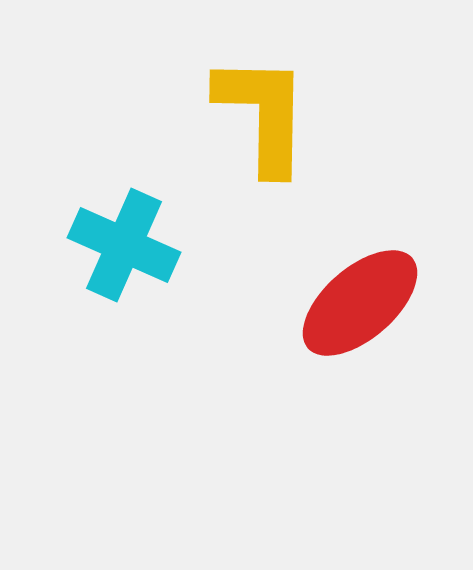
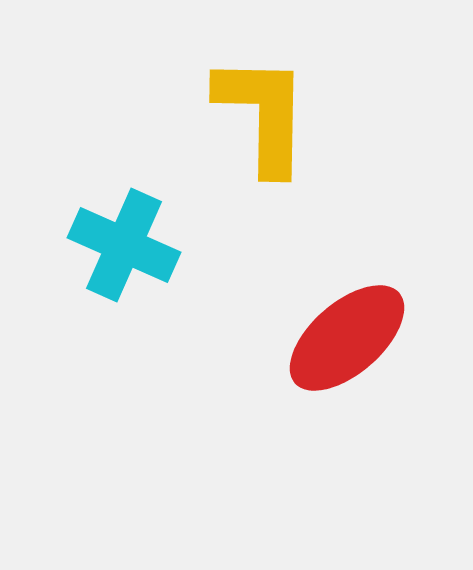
red ellipse: moved 13 px left, 35 px down
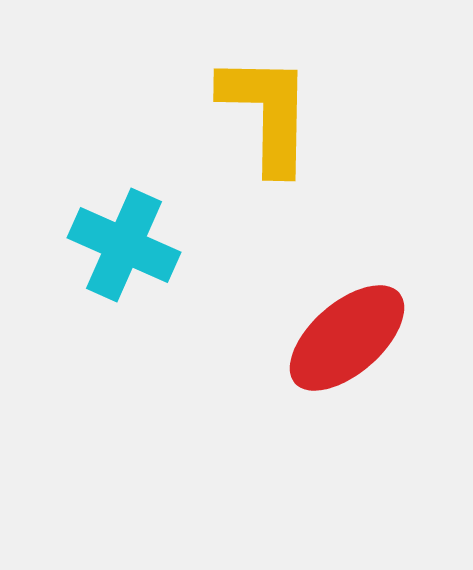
yellow L-shape: moved 4 px right, 1 px up
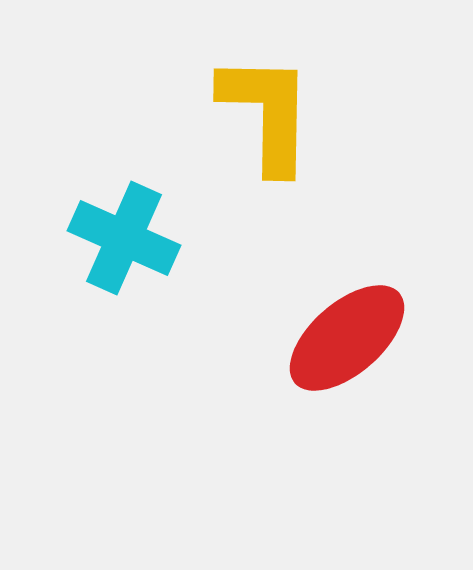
cyan cross: moved 7 px up
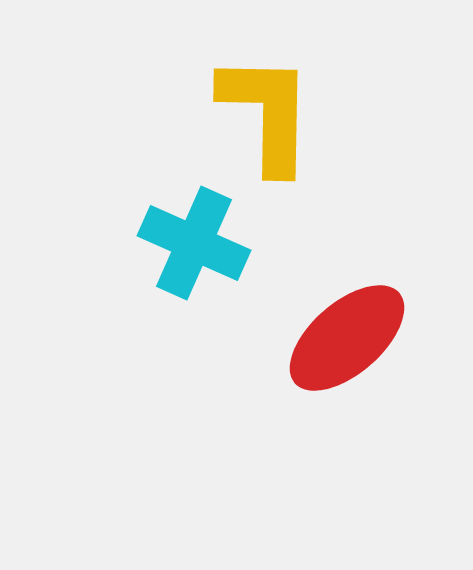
cyan cross: moved 70 px right, 5 px down
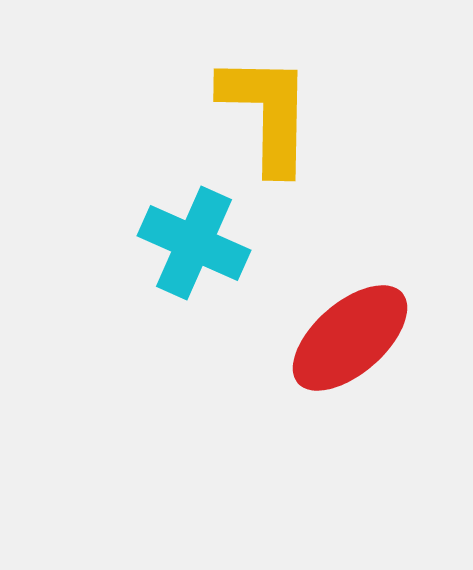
red ellipse: moved 3 px right
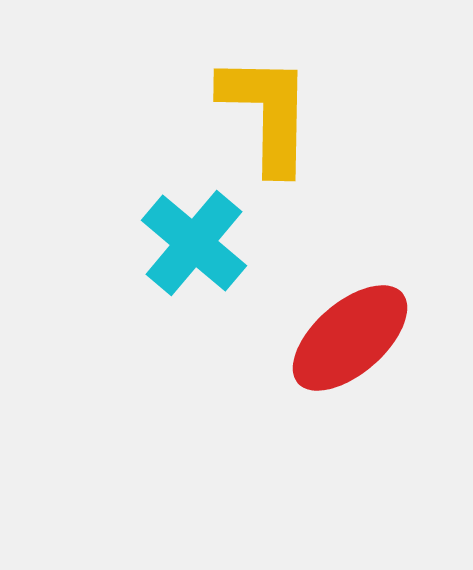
cyan cross: rotated 16 degrees clockwise
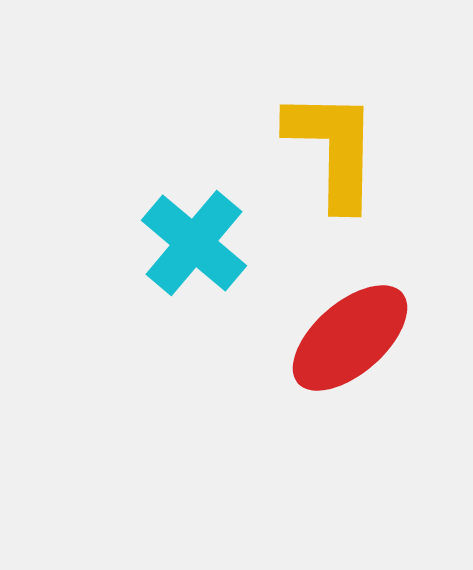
yellow L-shape: moved 66 px right, 36 px down
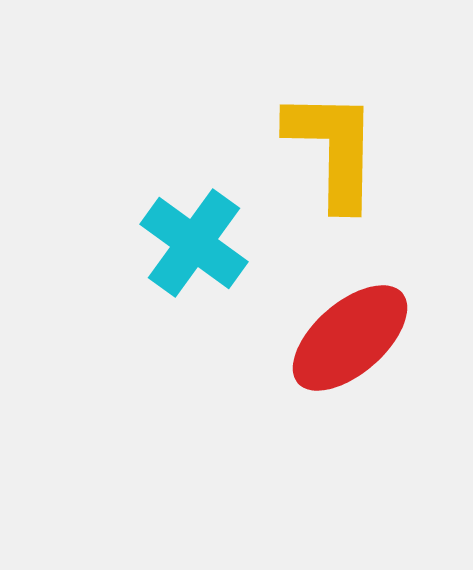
cyan cross: rotated 4 degrees counterclockwise
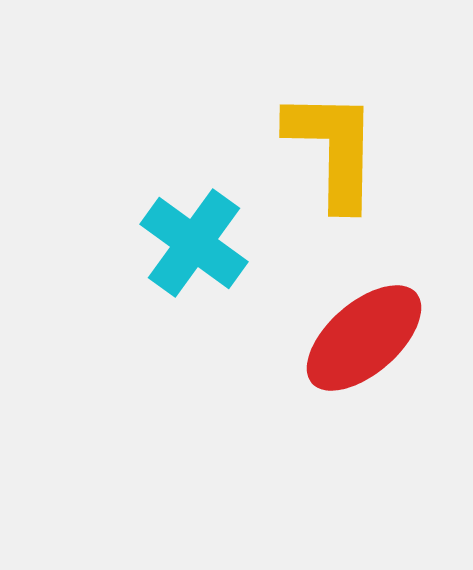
red ellipse: moved 14 px right
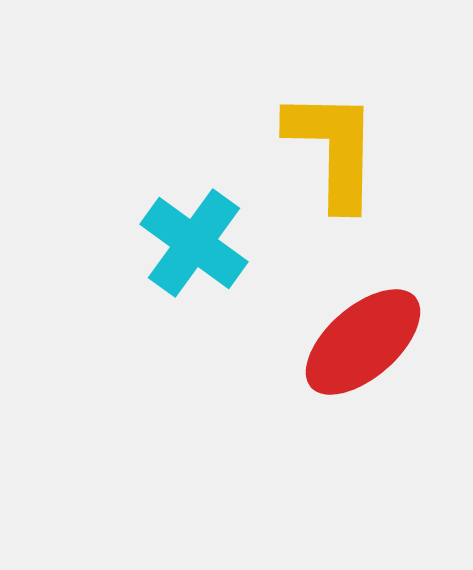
red ellipse: moved 1 px left, 4 px down
